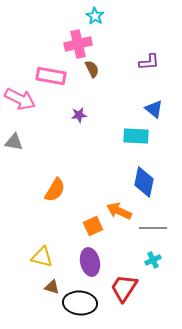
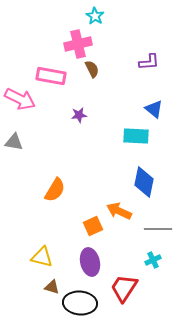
gray line: moved 5 px right, 1 px down
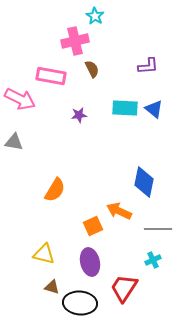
pink cross: moved 3 px left, 3 px up
purple L-shape: moved 1 px left, 4 px down
cyan rectangle: moved 11 px left, 28 px up
yellow triangle: moved 2 px right, 3 px up
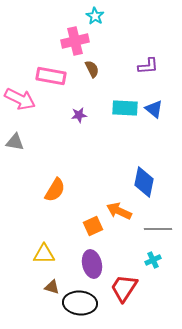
gray triangle: moved 1 px right
yellow triangle: rotated 15 degrees counterclockwise
purple ellipse: moved 2 px right, 2 px down
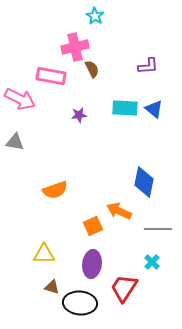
pink cross: moved 6 px down
orange semicircle: rotated 40 degrees clockwise
cyan cross: moved 1 px left, 2 px down; rotated 21 degrees counterclockwise
purple ellipse: rotated 20 degrees clockwise
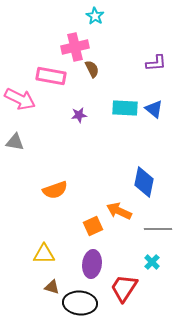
purple L-shape: moved 8 px right, 3 px up
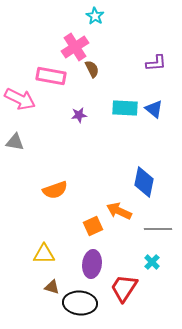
pink cross: rotated 20 degrees counterclockwise
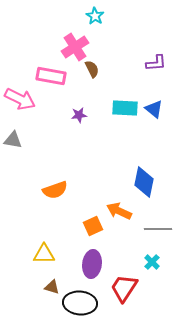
gray triangle: moved 2 px left, 2 px up
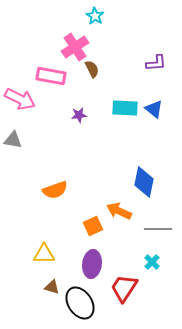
black ellipse: rotated 52 degrees clockwise
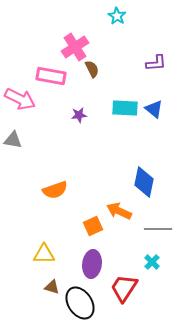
cyan star: moved 22 px right
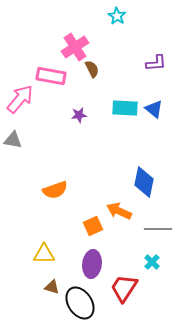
pink arrow: rotated 76 degrees counterclockwise
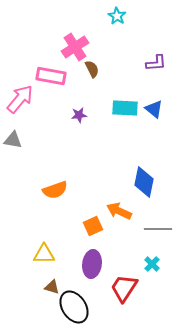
cyan cross: moved 2 px down
black ellipse: moved 6 px left, 4 px down
